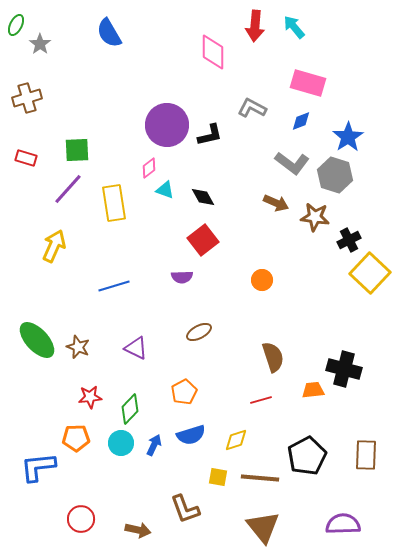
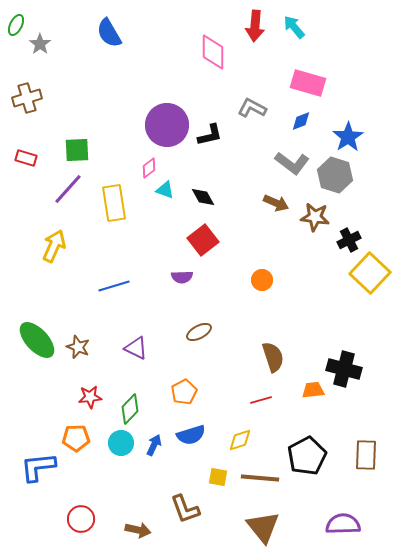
yellow diamond at (236, 440): moved 4 px right
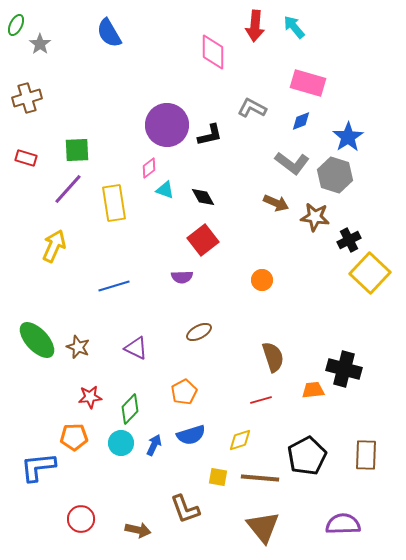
orange pentagon at (76, 438): moved 2 px left, 1 px up
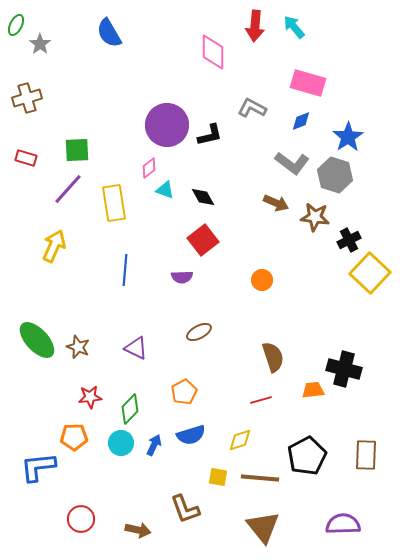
blue line at (114, 286): moved 11 px right, 16 px up; rotated 68 degrees counterclockwise
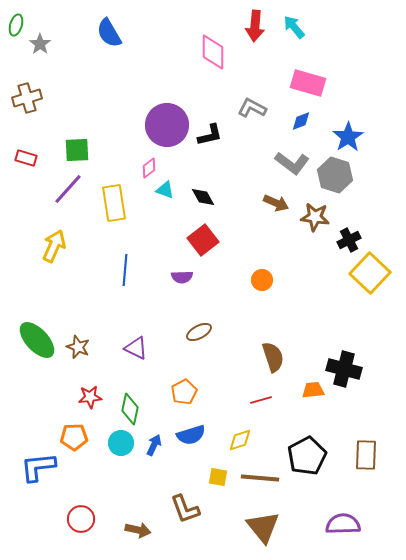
green ellipse at (16, 25): rotated 10 degrees counterclockwise
green diamond at (130, 409): rotated 32 degrees counterclockwise
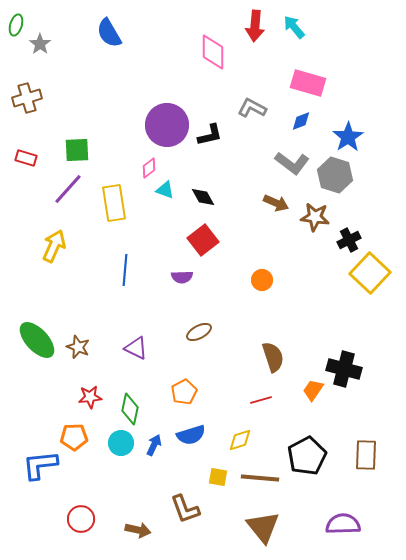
orange trapezoid at (313, 390): rotated 50 degrees counterclockwise
blue L-shape at (38, 467): moved 2 px right, 2 px up
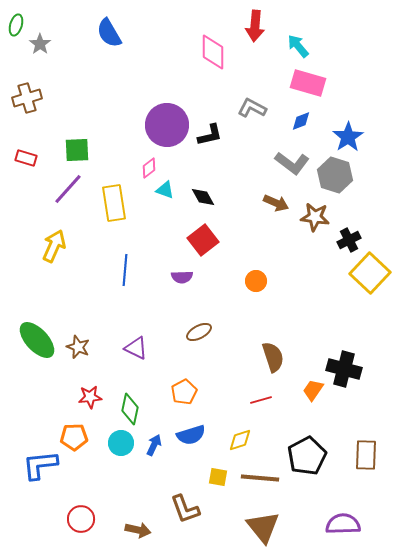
cyan arrow at (294, 27): moved 4 px right, 19 px down
orange circle at (262, 280): moved 6 px left, 1 px down
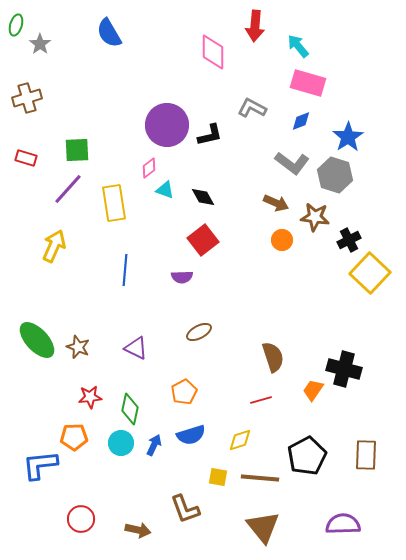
orange circle at (256, 281): moved 26 px right, 41 px up
